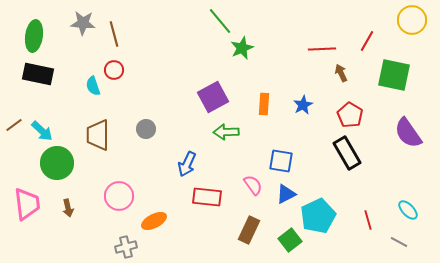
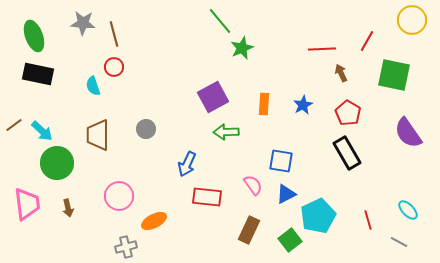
green ellipse at (34, 36): rotated 28 degrees counterclockwise
red circle at (114, 70): moved 3 px up
red pentagon at (350, 115): moved 2 px left, 2 px up
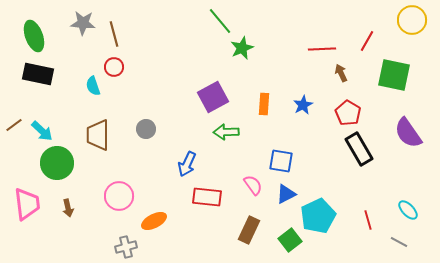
black rectangle at (347, 153): moved 12 px right, 4 px up
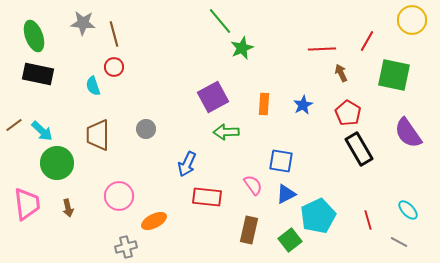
brown rectangle at (249, 230): rotated 12 degrees counterclockwise
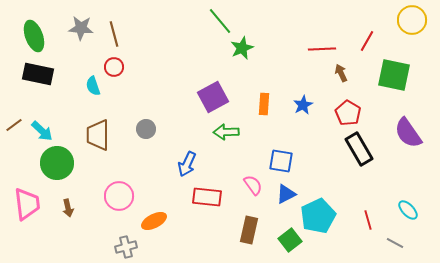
gray star at (83, 23): moved 2 px left, 5 px down
gray line at (399, 242): moved 4 px left, 1 px down
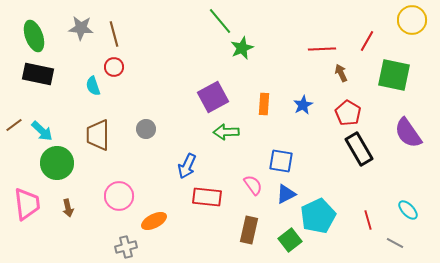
blue arrow at (187, 164): moved 2 px down
